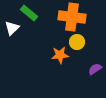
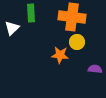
green rectangle: moved 2 px right; rotated 48 degrees clockwise
orange star: rotated 12 degrees clockwise
purple semicircle: rotated 40 degrees clockwise
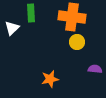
orange star: moved 10 px left, 24 px down; rotated 18 degrees counterclockwise
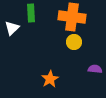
yellow circle: moved 3 px left
orange star: rotated 18 degrees counterclockwise
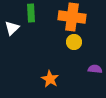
orange star: rotated 12 degrees counterclockwise
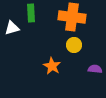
white triangle: rotated 28 degrees clockwise
yellow circle: moved 3 px down
orange star: moved 2 px right, 13 px up
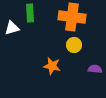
green rectangle: moved 1 px left
orange star: rotated 18 degrees counterclockwise
